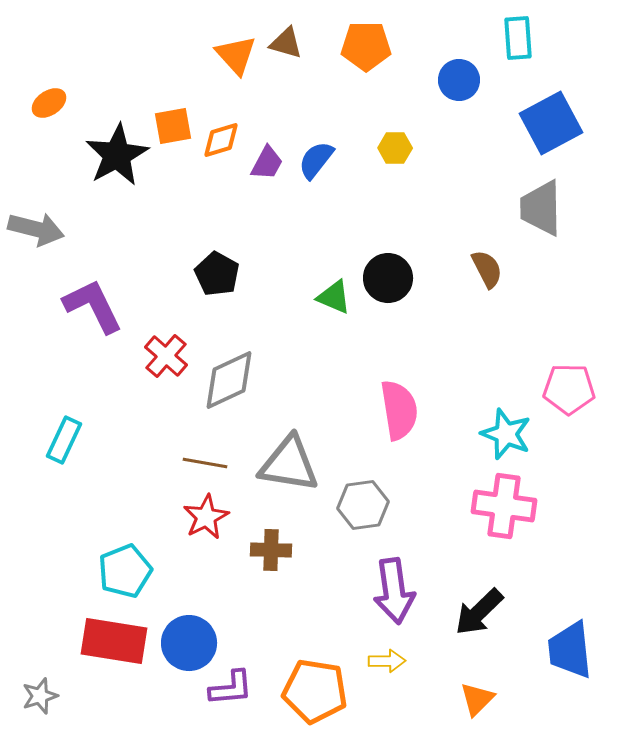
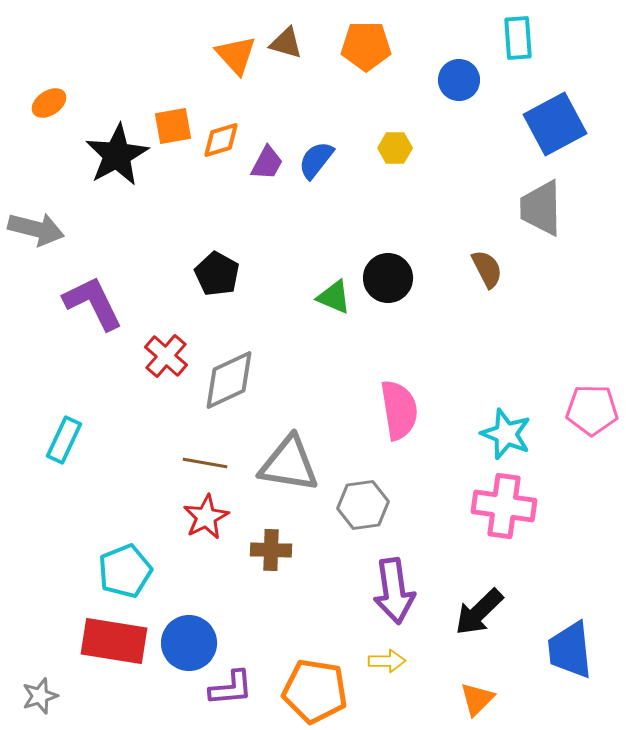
blue square at (551, 123): moved 4 px right, 1 px down
purple L-shape at (93, 306): moved 3 px up
pink pentagon at (569, 389): moved 23 px right, 21 px down
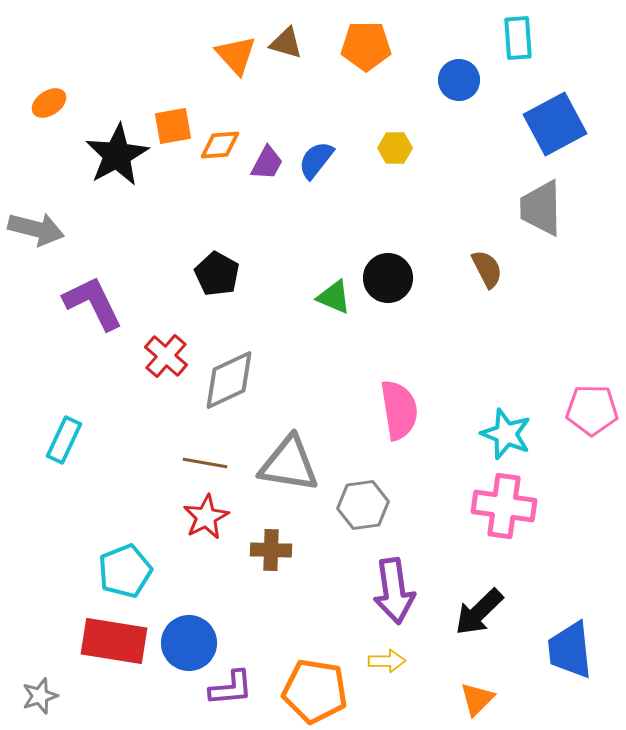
orange diamond at (221, 140): moved 1 px left, 5 px down; rotated 12 degrees clockwise
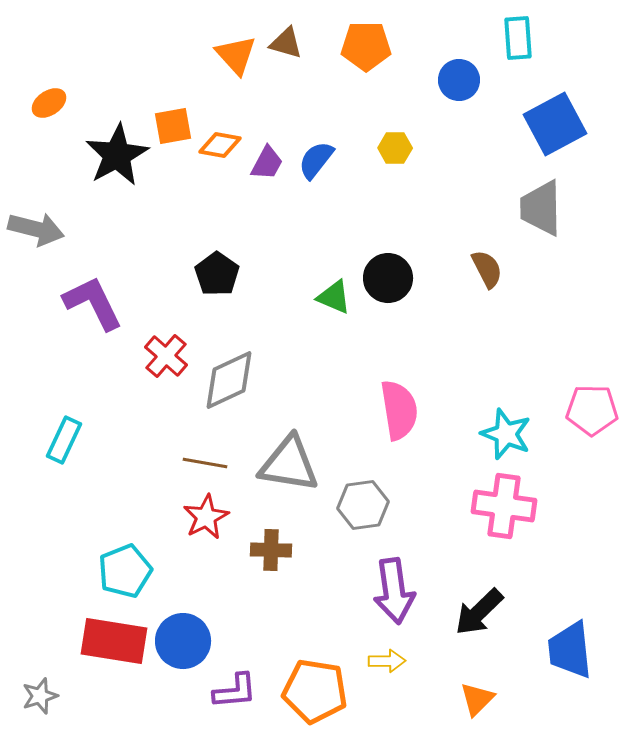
orange diamond at (220, 145): rotated 15 degrees clockwise
black pentagon at (217, 274): rotated 6 degrees clockwise
blue circle at (189, 643): moved 6 px left, 2 px up
purple L-shape at (231, 688): moved 4 px right, 3 px down
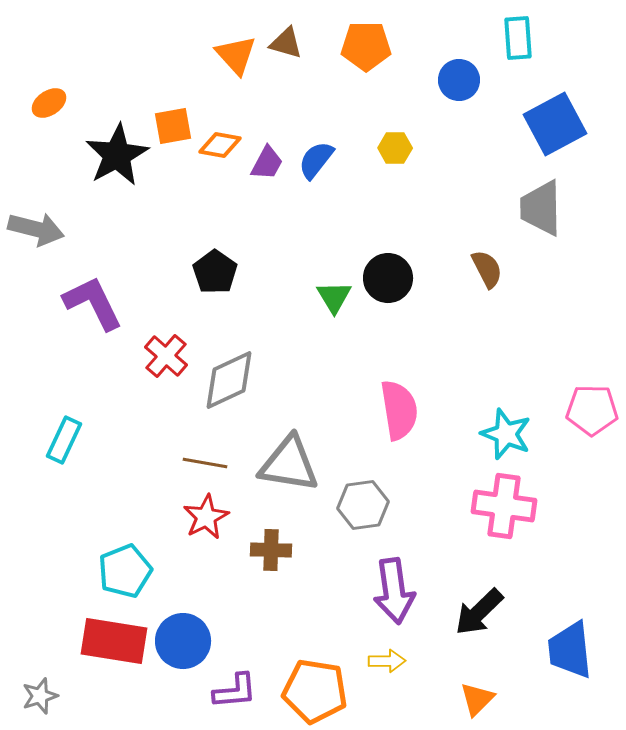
black pentagon at (217, 274): moved 2 px left, 2 px up
green triangle at (334, 297): rotated 36 degrees clockwise
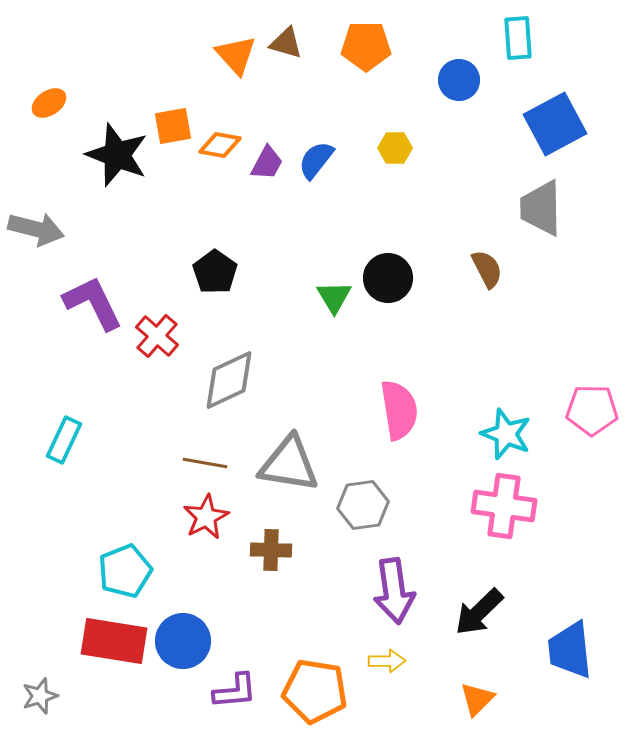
black star at (117, 155): rotated 22 degrees counterclockwise
red cross at (166, 356): moved 9 px left, 20 px up
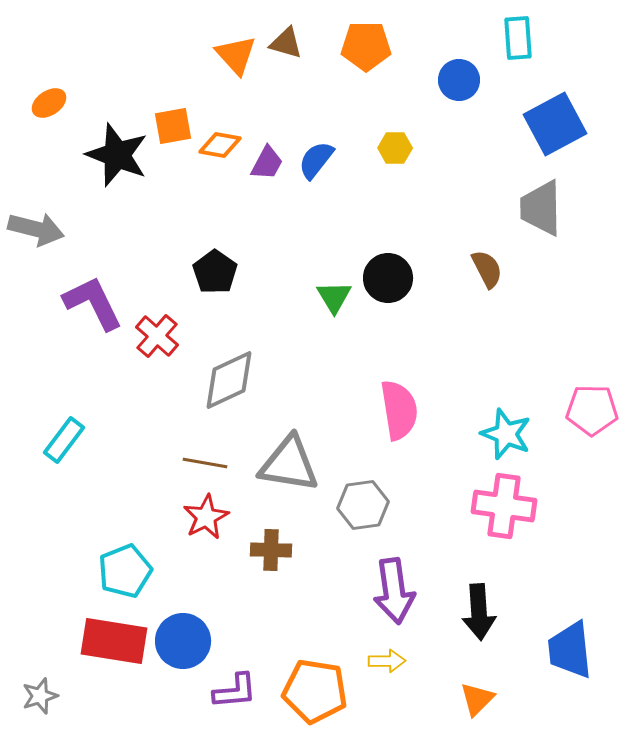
cyan rectangle at (64, 440): rotated 12 degrees clockwise
black arrow at (479, 612): rotated 50 degrees counterclockwise
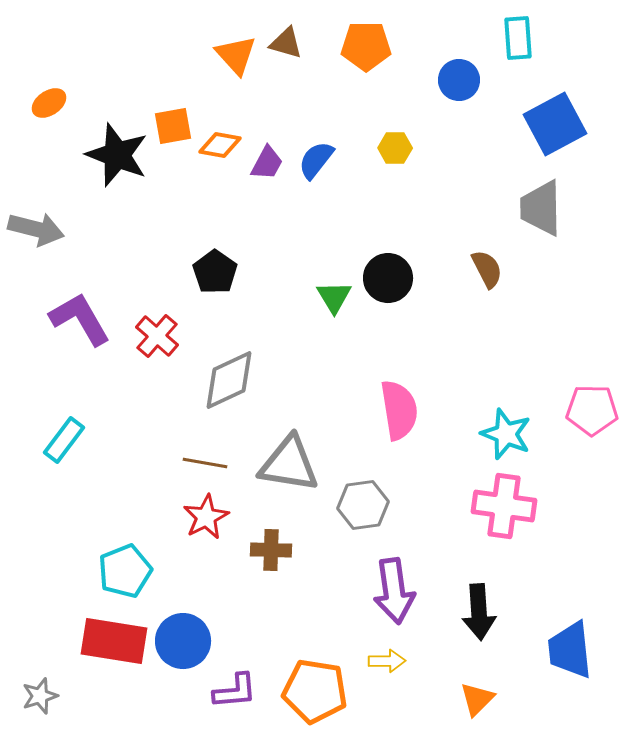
purple L-shape at (93, 303): moved 13 px left, 16 px down; rotated 4 degrees counterclockwise
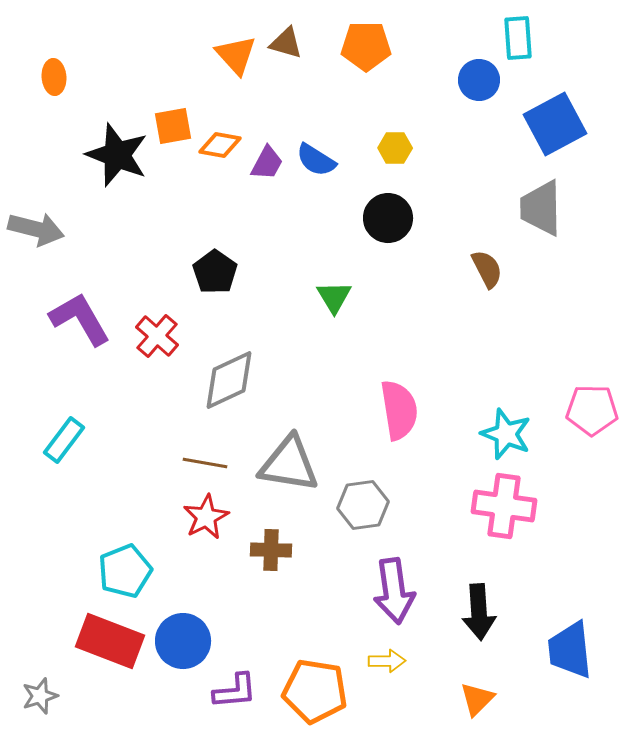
blue circle at (459, 80): moved 20 px right
orange ellipse at (49, 103): moved 5 px right, 26 px up; rotated 60 degrees counterclockwise
blue semicircle at (316, 160): rotated 96 degrees counterclockwise
black circle at (388, 278): moved 60 px up
red rectangle at (114, 641): moved 4 px left; rotated 12 degrees clockwise
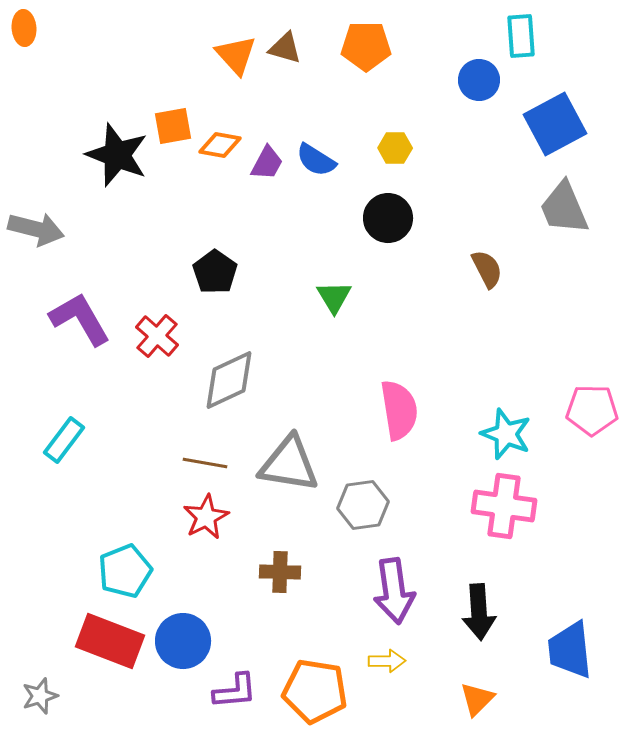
cyan rectangle at (518, 38): moved 3 px right, 2 px up
brown triangle at (286, 43): moved 1 px left, 5 px down
orange ellipse at (54, 77): moved 30 px left, 49 px up
gray trapezoid at (541, 208): moved 23 px right; rotated 22 degrees counterclockwise
brown cross at (271, 550): moved 9 px right, 22 px down
